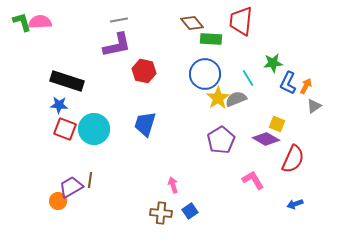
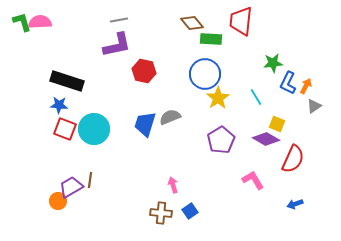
cyan line: moved 8 px right, 19 px down
gray semicircle: moved 66 px left, 18 px down
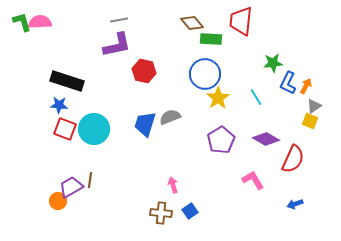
yellow square: moved 33 px right, 3 px up
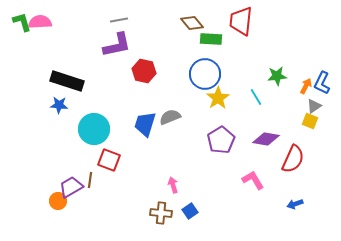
green star: moved 4 px right, 13 px down
blue L-shape: moved 34 px right
red square: moved 44 px right, 31 px down
purple diamond: rotated 20 degrees counterclockwise
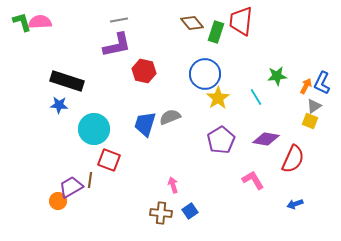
green rectangle: moved 5 px right, 7 px up; rotated 75 degrees counterclockwise
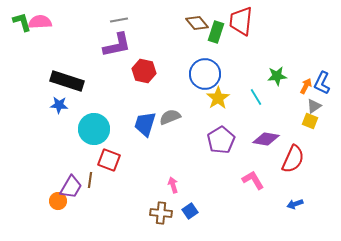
brown diamond: moved 5 px right
purple trapezoid: rotated 150 degrees clockwise
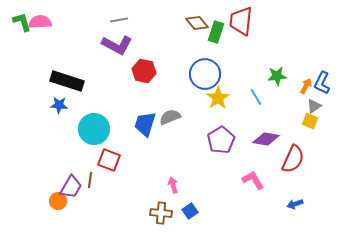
purple L-shape: rotated 40 degrees clockwise
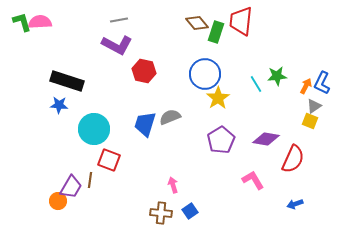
cyan line: moved 13 px up
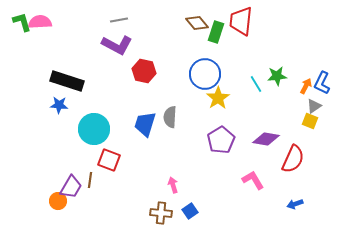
gray semicircle: rotated 65 degrees counterclockwise
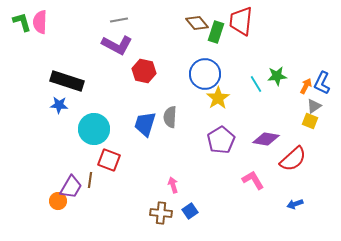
pink semicircle: rotated 85 degrees counterclockwise
red semicircle: rotated 24 degrees clockwise
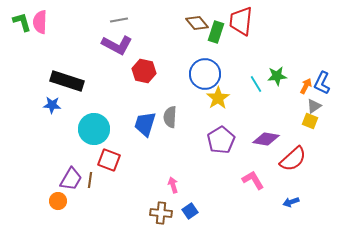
blue star: moved 7 px left
purple trapezoid: moved 8 px up
blue arrow: moved 4 px left, 2 px up
